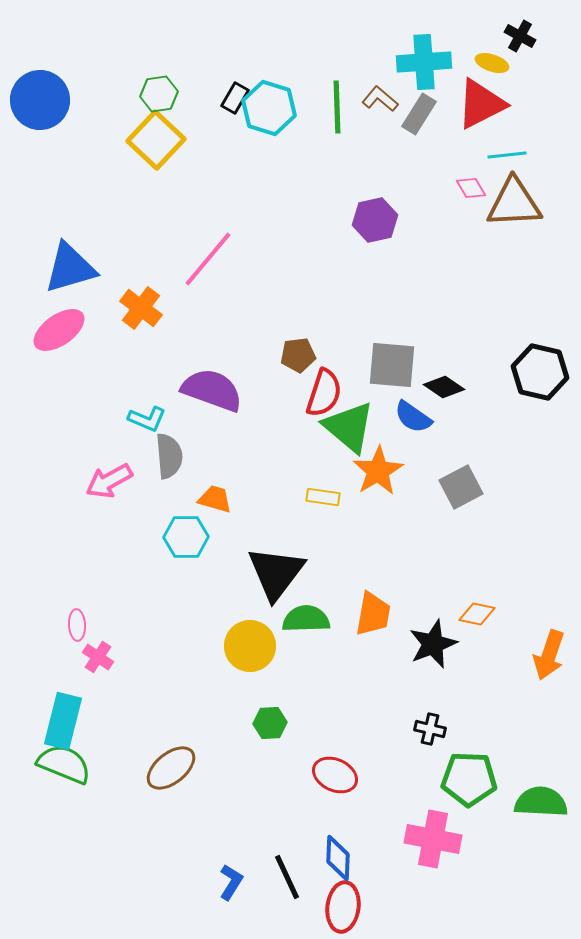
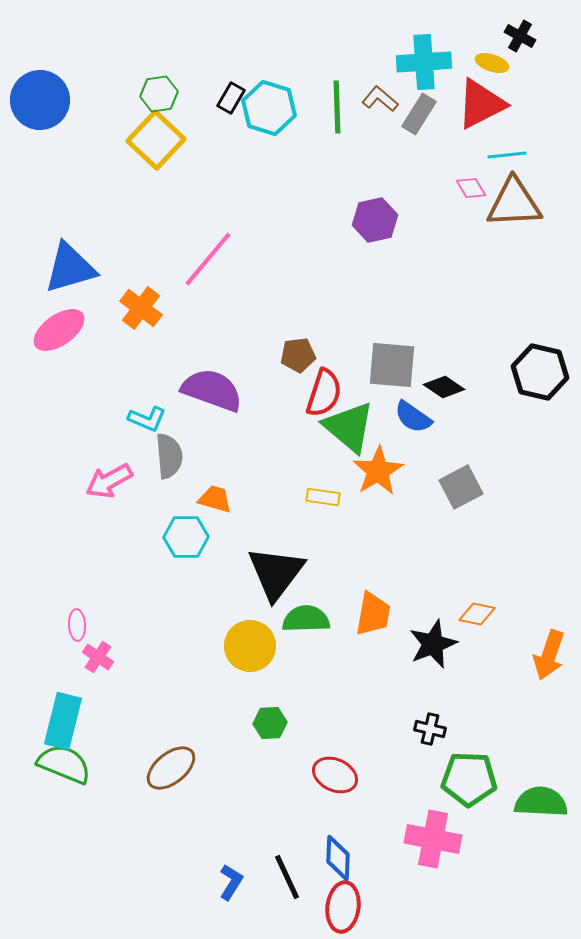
black rectangle at (235, 98): moved 4 px left
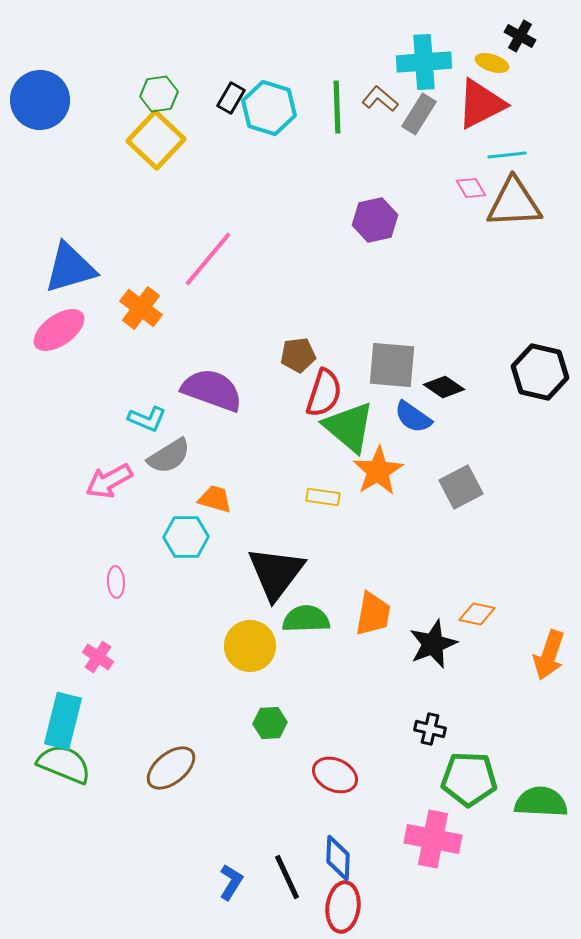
gray semicircle at (169, 456): rotated 63 degrees clockwise
pink ellipse at (77, 625): moved 39 px right, 43 px up
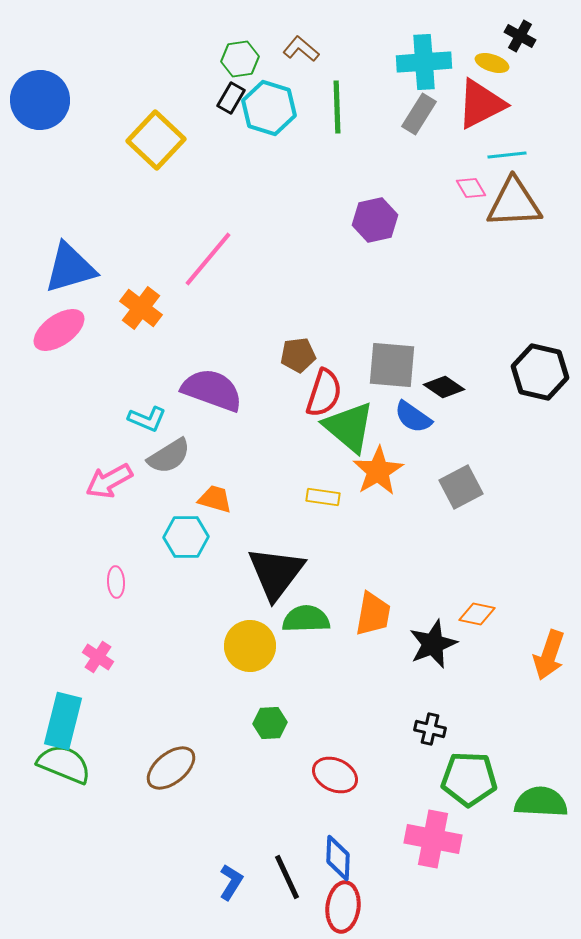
green hexagon at (159, 94): moved 81 px right, 35 px up
brown L-shape at (380, 99): moved 79 px left, 50 px up
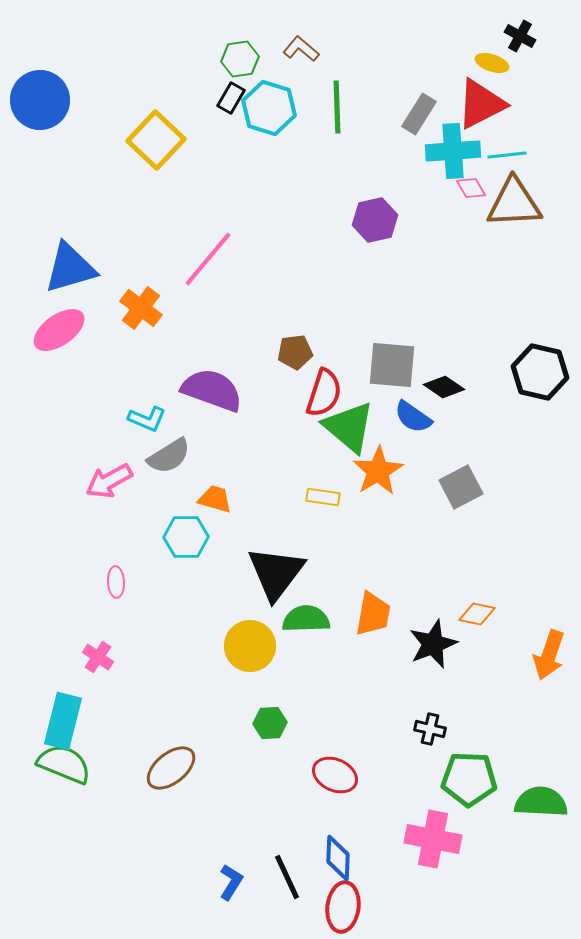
cyan cross at (424, 62): moved 29 px right, 89 px down
brown pentagon at (298, 355): moved 3 px left, 3 px up
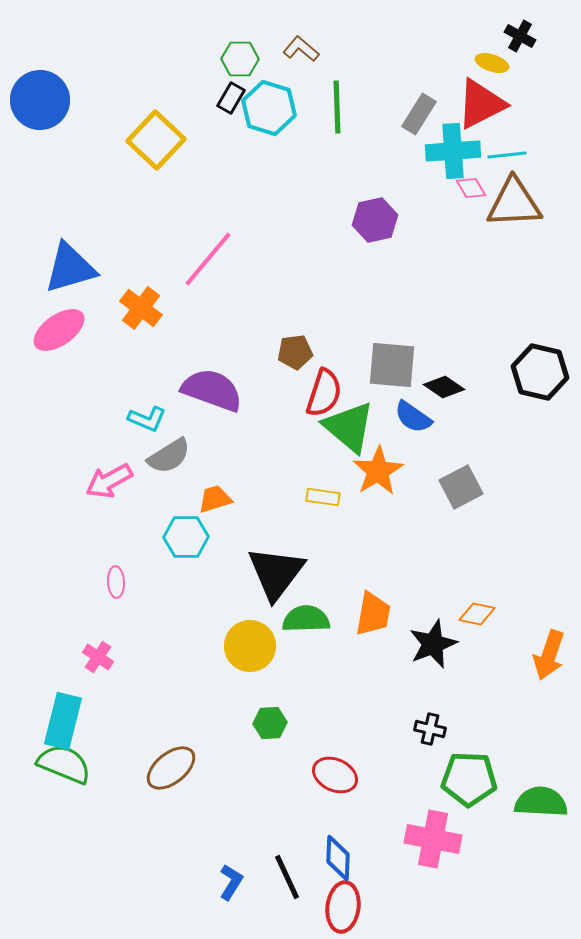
green hexagon at (240, 59): rotated 9 degrees clockwise
orange trapezoid at (215, 499): rotated 33 degrees counterclockwise
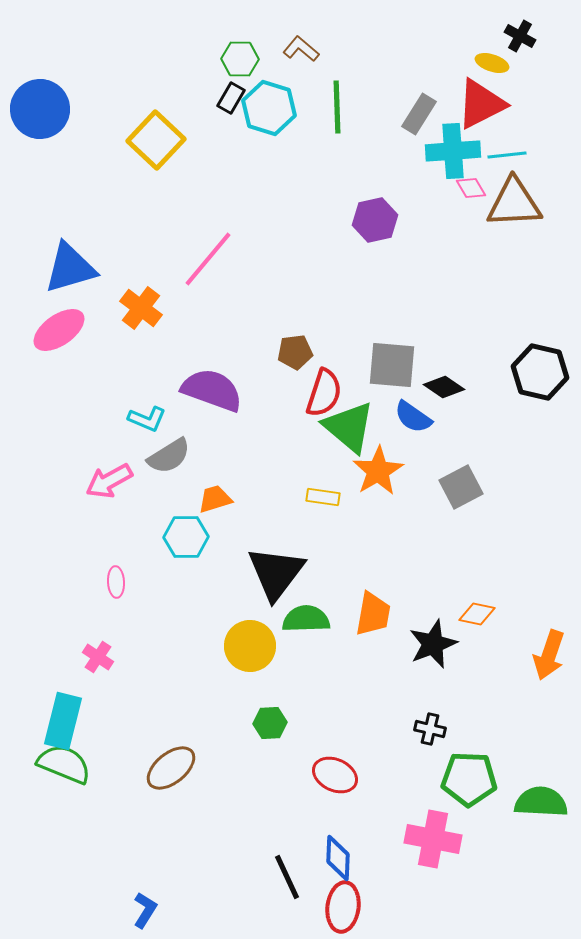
blue circle at (40, 100): moved 9 px down
blue L-shape at (231, 882): moved 86 px left, 28 px down
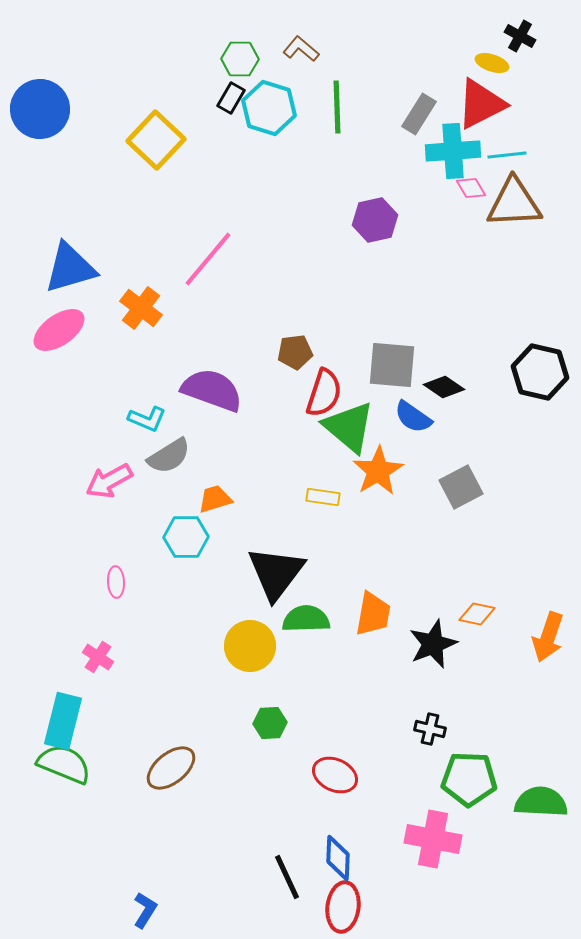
orange arrow at (549, 655): moved 1 px left, 18 px up
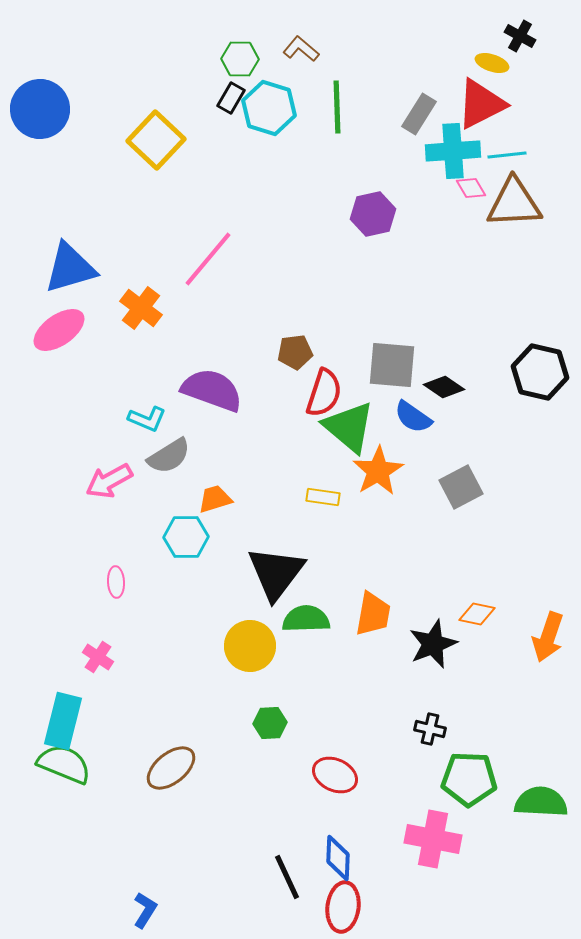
purple hexagon at (375, 220): moved 2 px left, 6 px up
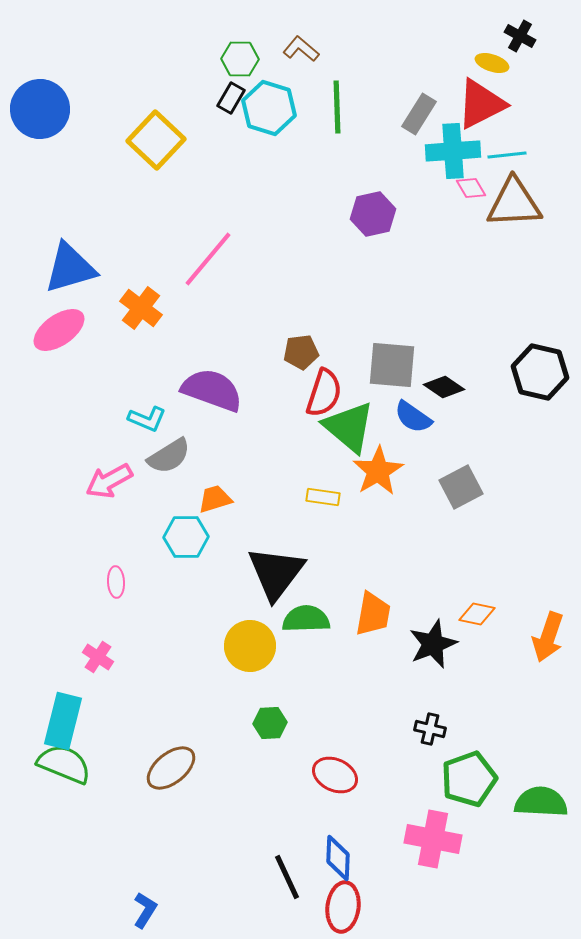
brown pentagon at (295, 352): moved 6 px right
green pentagon at (469, 779): rotated 22 degrees counterclockwise
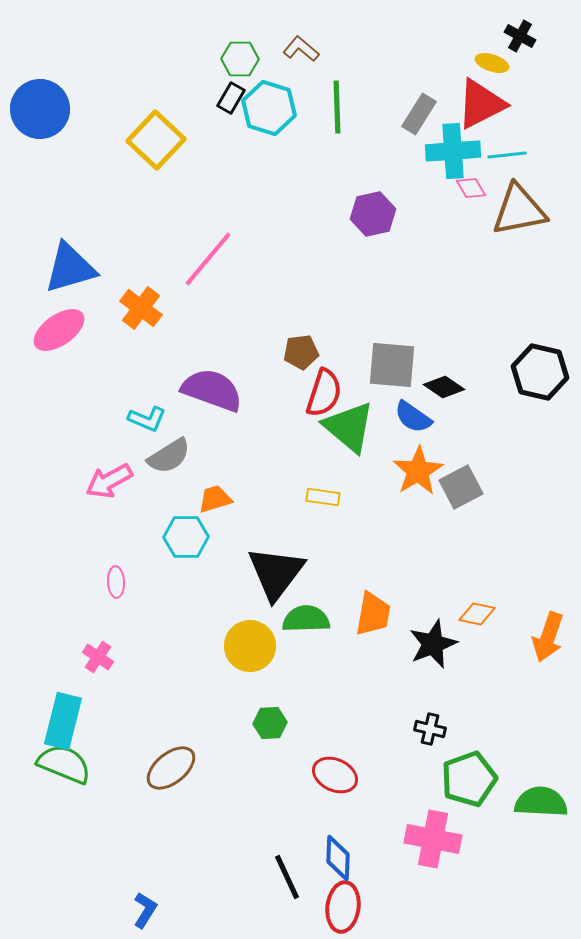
brown triangle at (514, 203): moved 5 px right, 7 px down; rotated 8 degrees counterclockwise
orange star at (378, 471): moved 40 px right
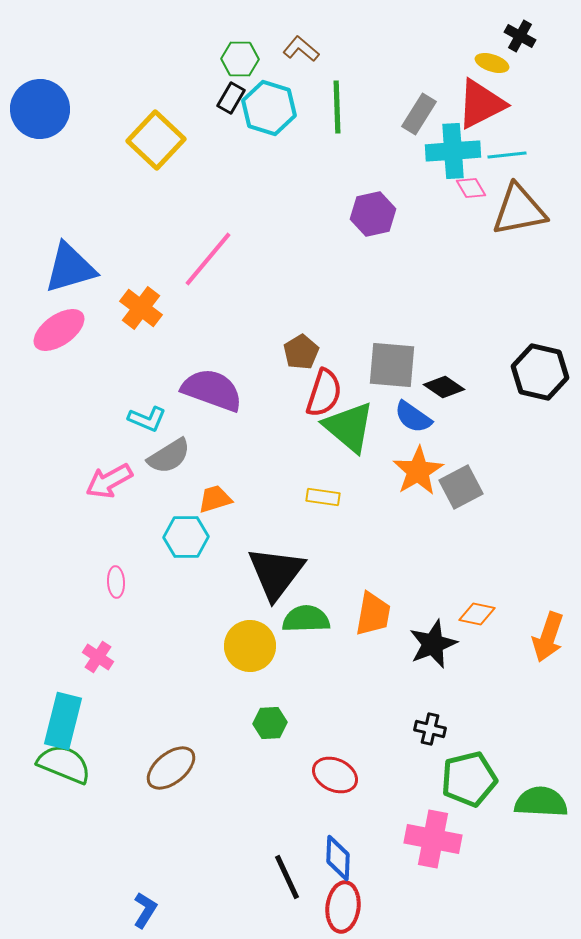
brown pentagon at (301, 352): rotated 24 degrees counterclockwise
green pentagon at (469, 779): rotated 6 degrees clockwise
